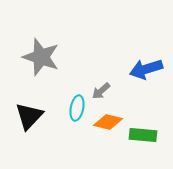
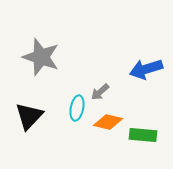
gray arrow: moved 1 px left, 1 px down
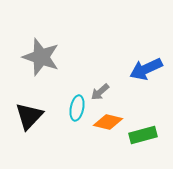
blue arrow: rotated 8 degrees counterclockwise
green rectangle: rotated 20 degrees counterclockwise
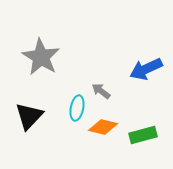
gray star: rotated 12 degrees clockwise
gray arrow: moved 1 px right, 1 px up; rotated 78 degrees clockwise
orange diamond: moved 5 px left, 5 px down
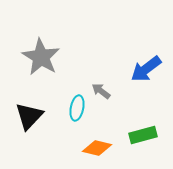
blue arrow: rotated 12 degrees counterclockwise
orange diamond: moved 6 px left, 21 px down
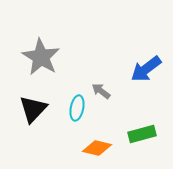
black triangle: moved 4 px right, 7 px up
green rectangle: moved 1 px left, 1 px up
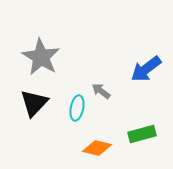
black triangle: moved 1 px right, 6 px up
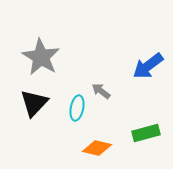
blue arrow: moved 2 px right, 3 px up
green rectangle: moved 4 px right, 1 px up
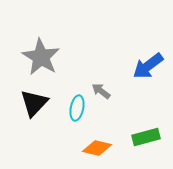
green rectangle: moved 4 px down
